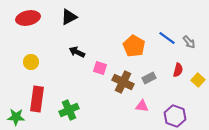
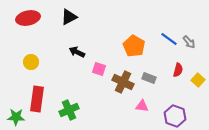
blue line: moved 2 px right, 1 px down
pink square: moved 1 px left, 1 px down
gray rectangle: rotated 48 degrees clockwise
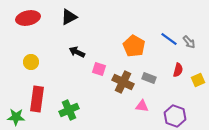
yellow square: rotated 24 degrees clockwise
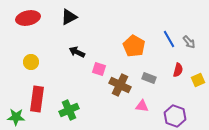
blue line: rotated 24 degrees clockwise
brown cross: moved 3 px left, 3 px down
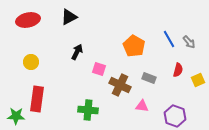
red ellipse: moved 2 px down
black arrow: rotated 91 degrees clockwise
green cross: moved 19 px right; rotated 30 degrees clockwise
green star: moved 1 px up
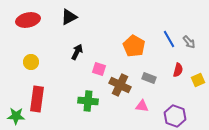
green cross: moved 9 px up
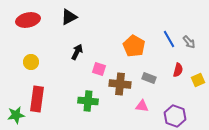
brown cross: moved 1 px up; rotated 20 degrees counterclockwise
green star: moved 1 px up; rotated 12 degrees counterclockwise
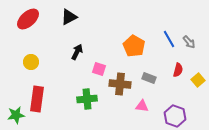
red ellipse: moved 1 px up; rotated 30 degrees counterclockwise
yellow square: rotated 16 degrees counterclockwise
green cross: moved 1 px left, 2 px up; rotated 12 degrees counterclockwise
